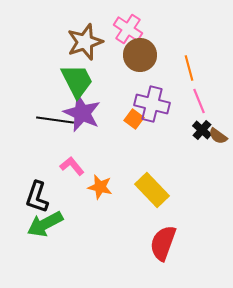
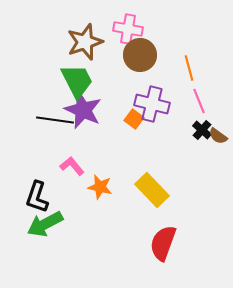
pink cross: rotated 24 degrees counterclockwise
purple star: moved 1 px right, 3 px up
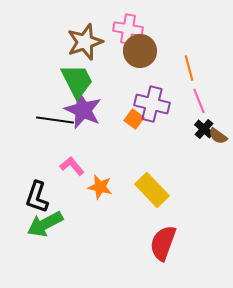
brown circle: moved 4 px up
black cross: moved 2 px right, 1 px up
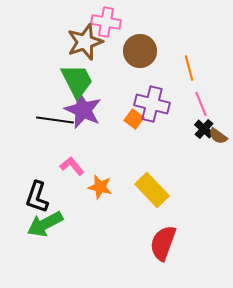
pink cross: moved 22 px left, 7 px up
pink line: moved 2 px right, 3 px down
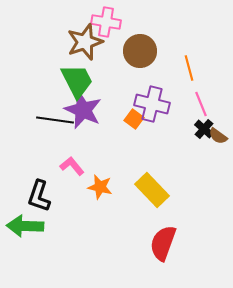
black L-shape: moved 2 px right, 1 px up
green arrow: moved 20 px left, 2 px down; rotated 30 degrees clockwise
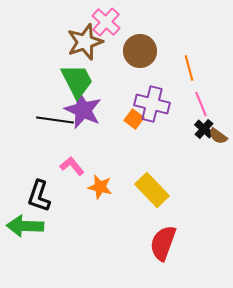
pink cross: rotated 32 degrees clockwise
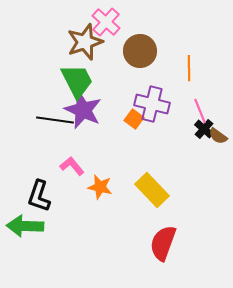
orange line: rotated 15 degrees clockwise
pink line: moved 1 px left, 7 px down
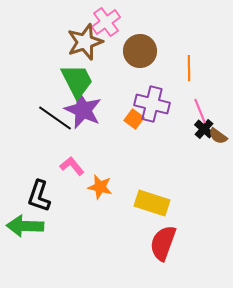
pink cross: rotated 12 degrees clockwise
black line: moved 2 px up; rotated 27 degrees clockwise
yellow rectangle: moved 13 px down; rotated 28 degrees counterclockwise
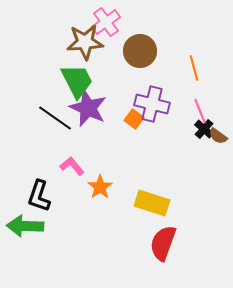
brown star: rotated 15 degrees clockwise
orange line: moved 5 px right; rotated 15 degrees counterclockwise
purple star: moved 5 px right, 2 px up
orange star: rotated 25 degrees clockwise
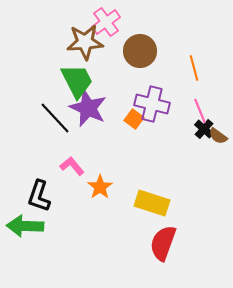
black line: rotated 12 degrees clockwise
